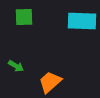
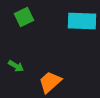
green square: rotated 24 degrees counterclockwise
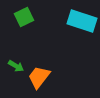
cyan rectangle: rotated 16 degrees clockwise
orange trapezoid: moved 11 px left, 5 px up; rotated 10 degrees counterclockwise
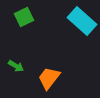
cyan rectangle: rotated 24 degrees clockwise
orange trapezoid: moved 10 px right, 1 px down
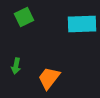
cyan rectangle: moved 3 px down; rotated 44 degrees counterclockwise
green arrow: rotated 70 degrees clockwise
